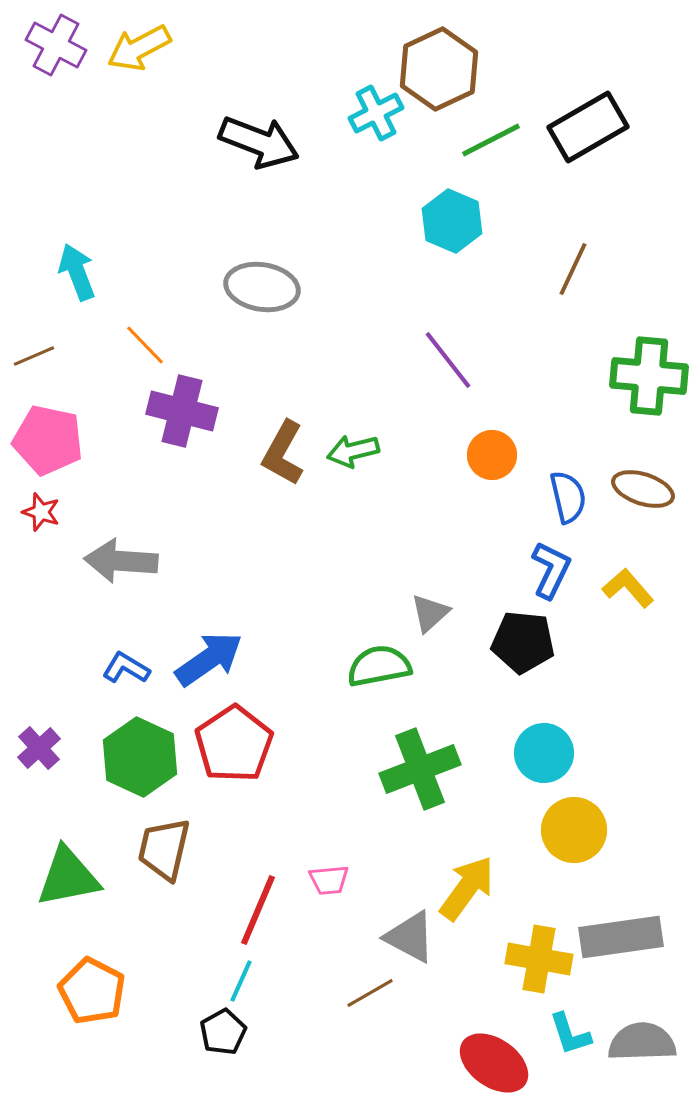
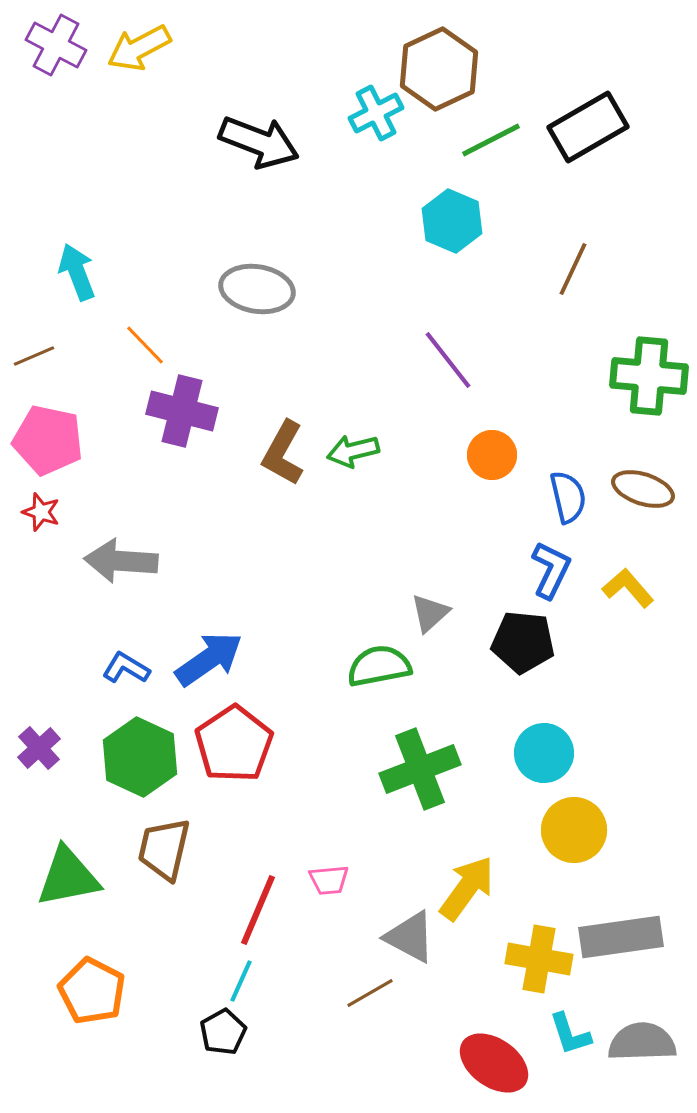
gray ellipse at (262, 287): moved 5 px left, 2 px down
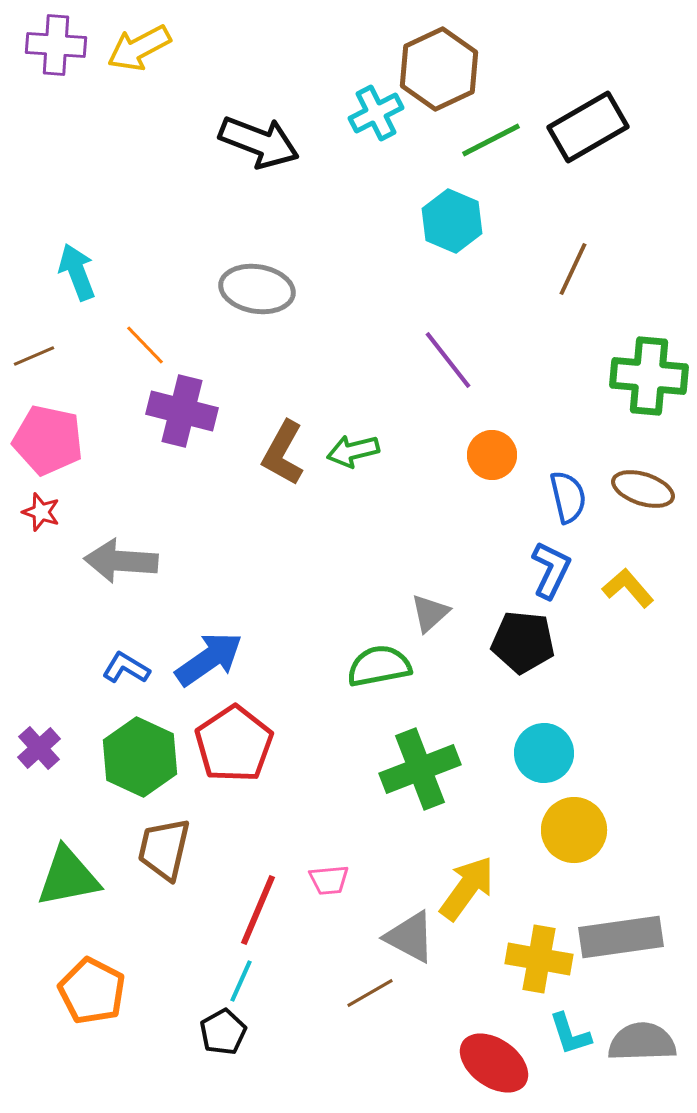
purple cross at (56, 45): rotated 24 degrees counterclockwise
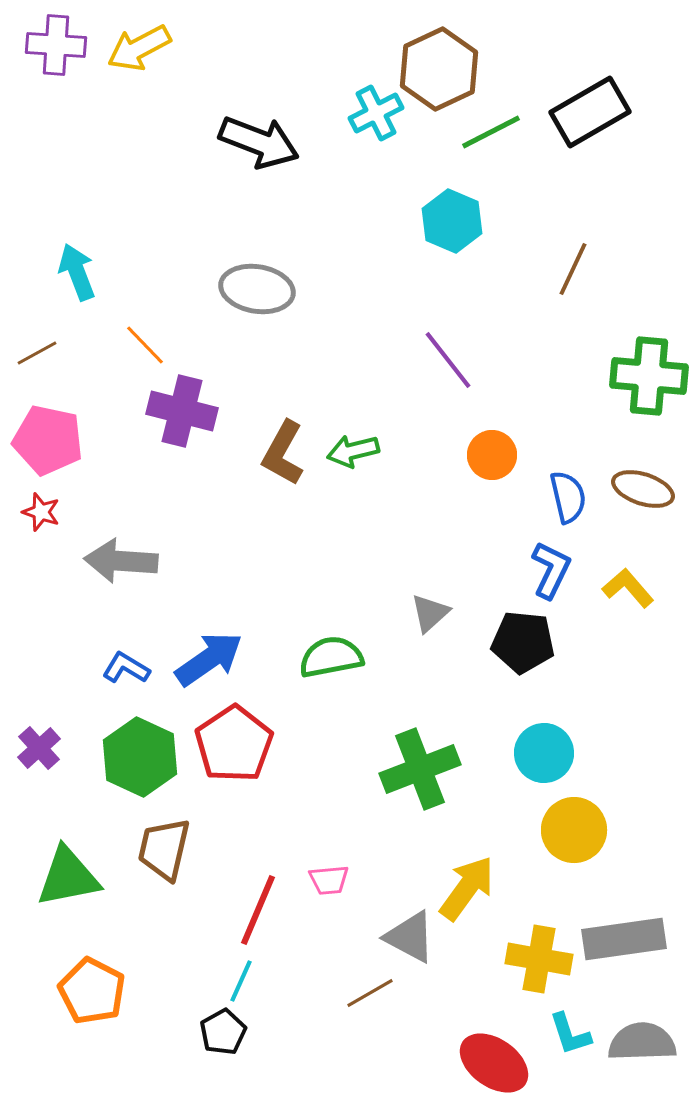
black rectangle at (588, 127): moved 2 px right, 15 px up
green line at (491, 140): moved 8 px up
brown line at (34, 356): moved 3 px right, 3 px up; rotated 6 degrees counterclockwise
green semicircle at (379, 666): moved 48 px left, 9 px up
gray rectangle at (621, 937): moved 3 px right, 2 px down
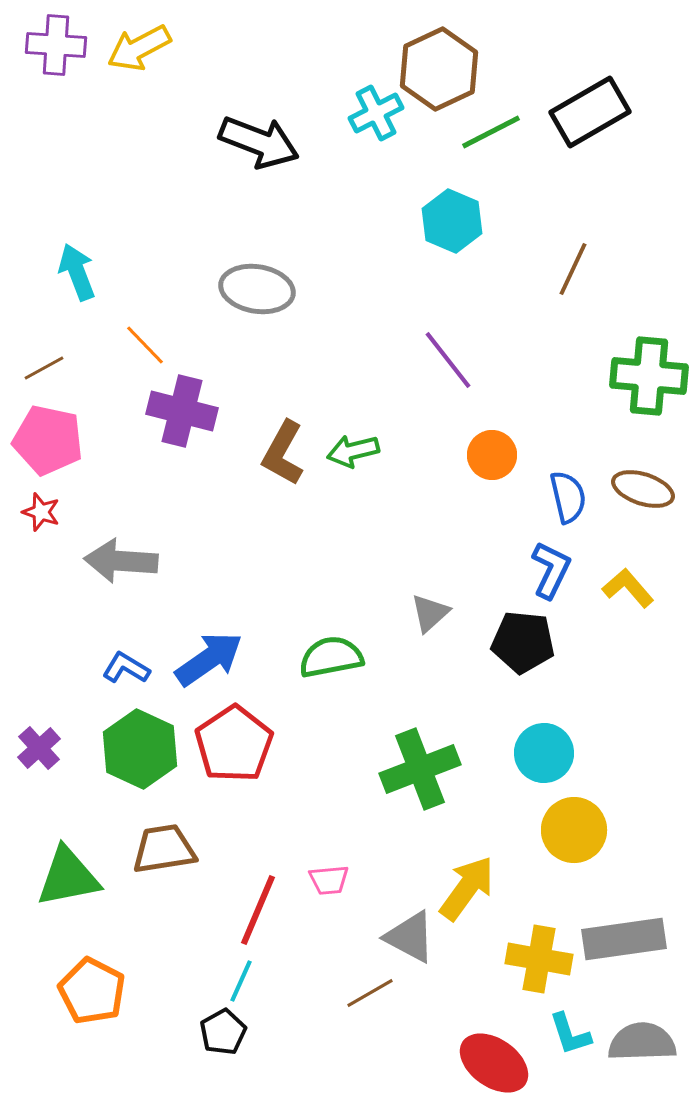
brown line at (37, 353): moved 7 px right, 15 px down
green hexagon at (140, 757): moved 8 px up
brown trapezoid at (164, 849): rotated 68 degrees clockwise
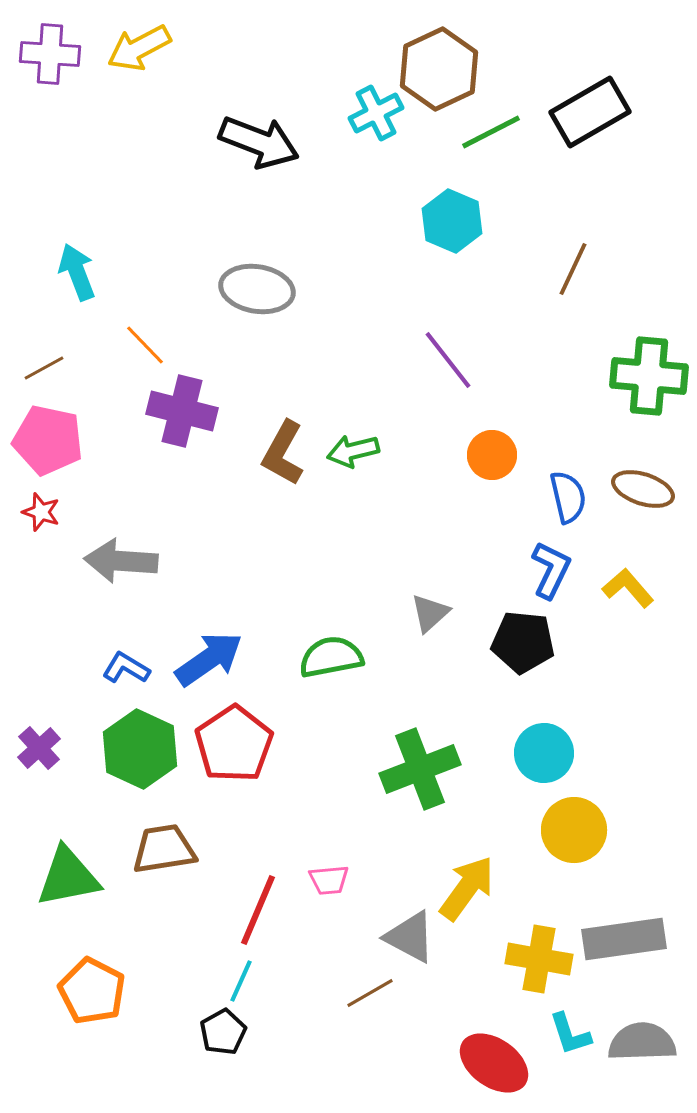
purple cross at (56, 45): moved 6 px left, 9 px down
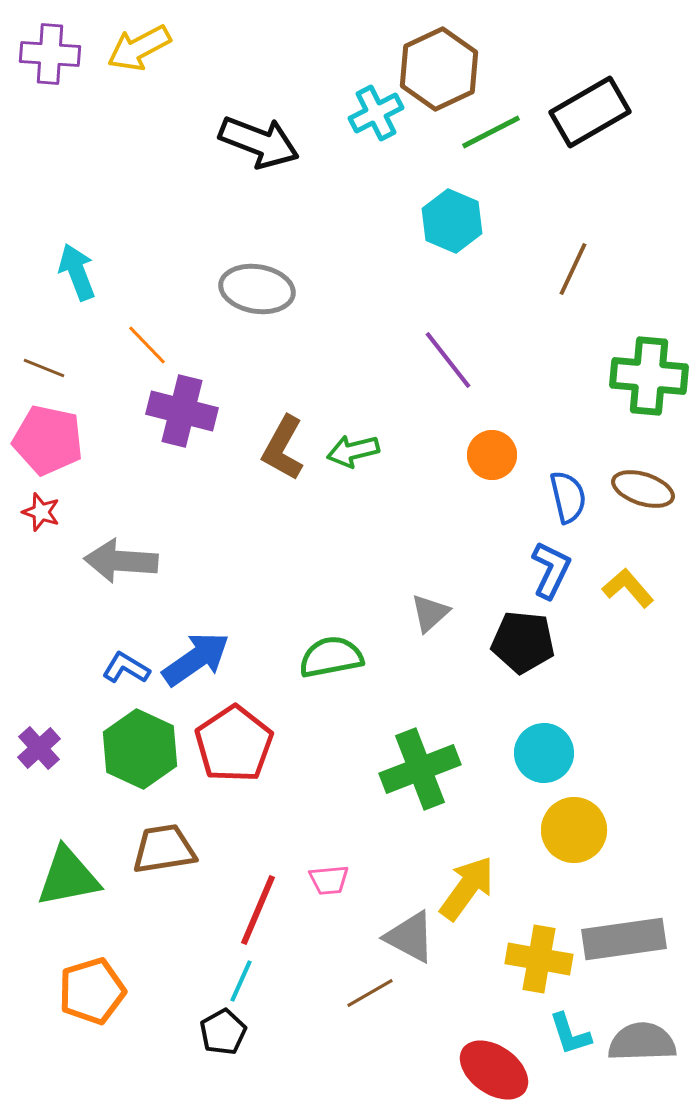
orange line at (145, 345): moved 2 px right
brown line at (44, 368): rotated 51 degrees clockwise
brown L-shape at (283, 453): moved 5 px up
blue arrow at (209, 659): moved 13 px left
orange pentagon at (92, 991): rotated 28 degrees clockwise
red ellipse at (494, 1063): moved 7 px down
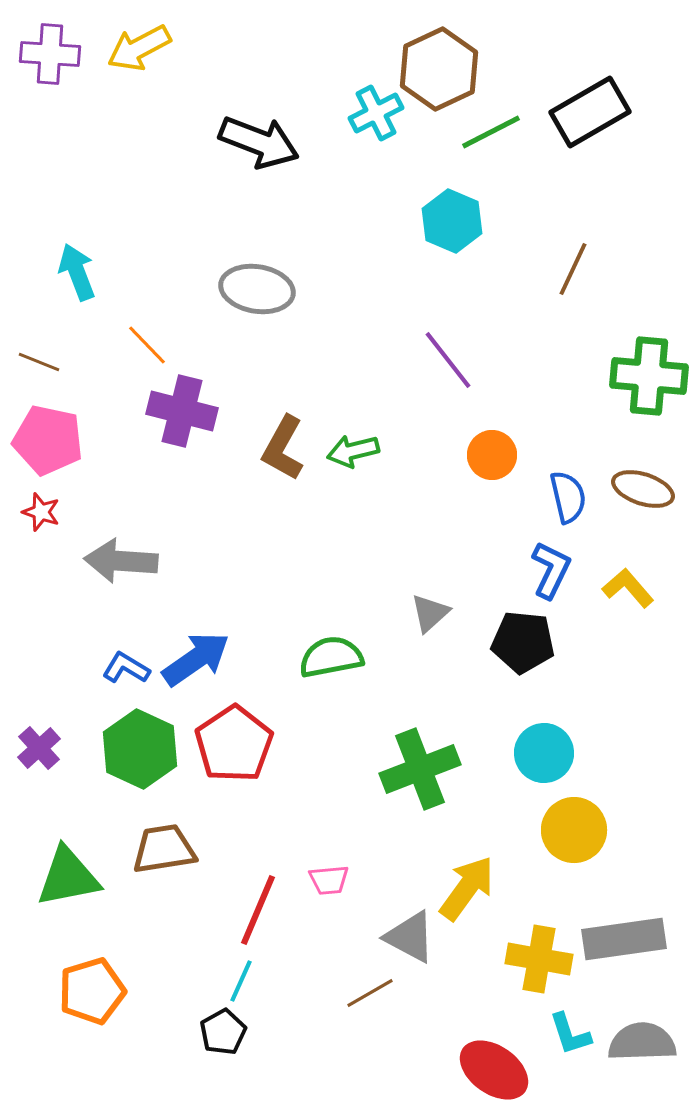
brown line at (44, 368): moved 5 px left, 6 px up
